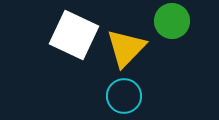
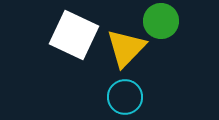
green circle: moved 11 px left
cyan circle: moved 1 px right, 1 px down
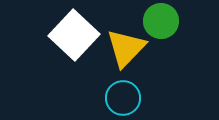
white square: rotated 18 degrees clockwise
cyan circle: moved 2 px left, 1 px down
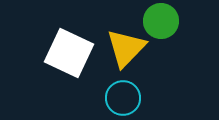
white square: moved 5 px left, 18 px down; rotated 18 degrees counterclockwise
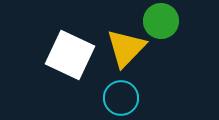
white square: moved 1 px right, 2 px down
cyan circle: moved 2 px left
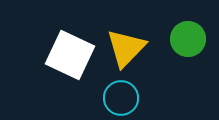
green circle: moved 27 px right, 18 px down
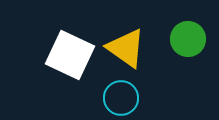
yellow triangle: rotated 39 degrees counterclockwise
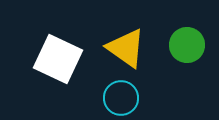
green circle: moved 1 px left, 6 px down
white square: moved 12 px left, 4 px down
